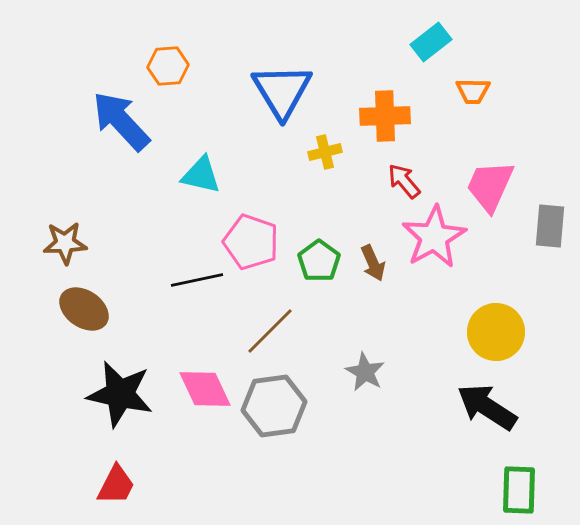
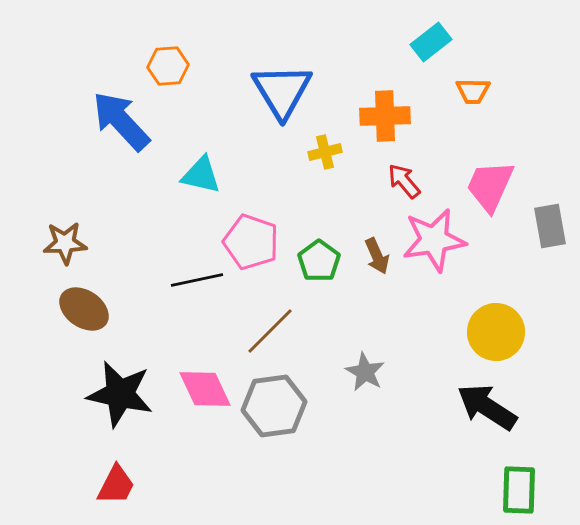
gray rectangle: rotated 15 degrees counterclockwise
pink star: moved 3 px down; rotated 20 degrees clockwise
brown arrow: moved 4 px right, 7 px up
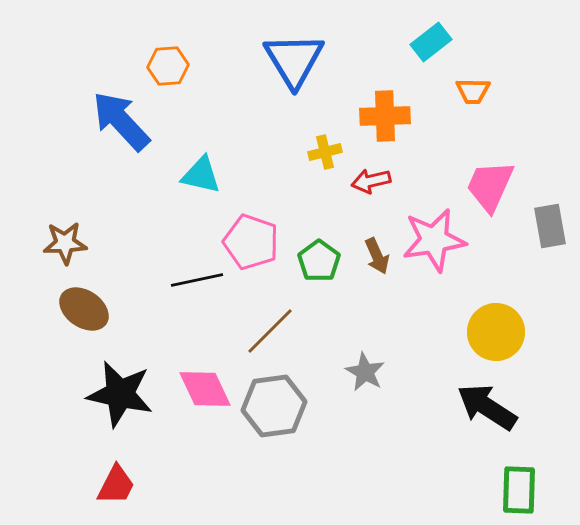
blue triangle: moved 12 px right, 31 px up
red arrow: moved 33 px left; rotated 63 degrees counterclockwise
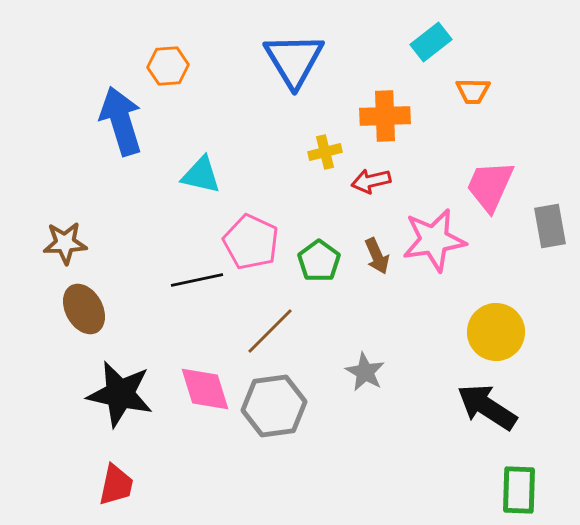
blue arrow: rotated 26 degrees clockwise
pink pentagon: rotated 6 degrees clockwise
brown ellipse: rotated 27 degrees clockwise
pink diamond: rotated 8 degrees clockwise
red trapezoid: rotated 15 degrees counterclockwise
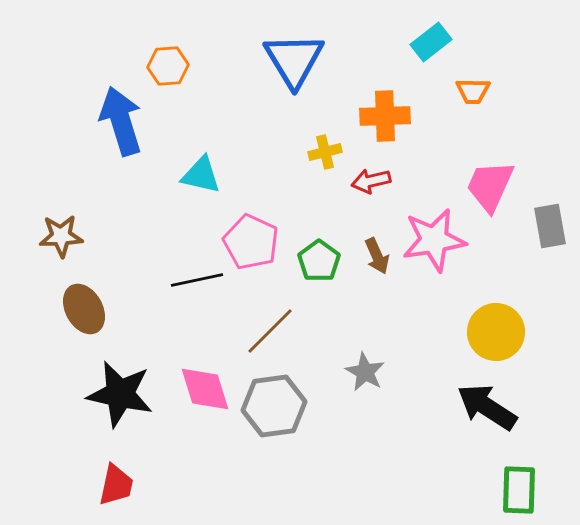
brown star: moved 4 px left, 7 px up
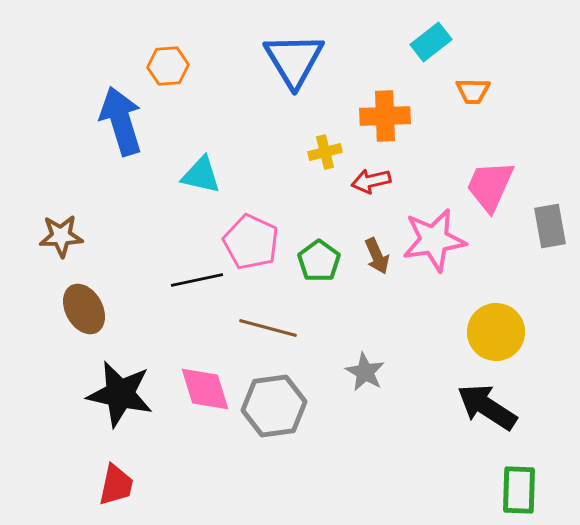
brown line: moved 2 px left, 3 px up; rotated 60 degrees clockwise
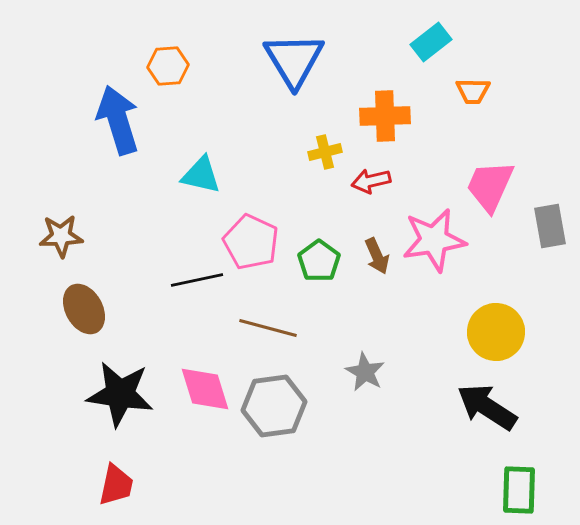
blue arrow: moved 3 px left, 1 px up
black star: rotated 4 degrees counterclockwise
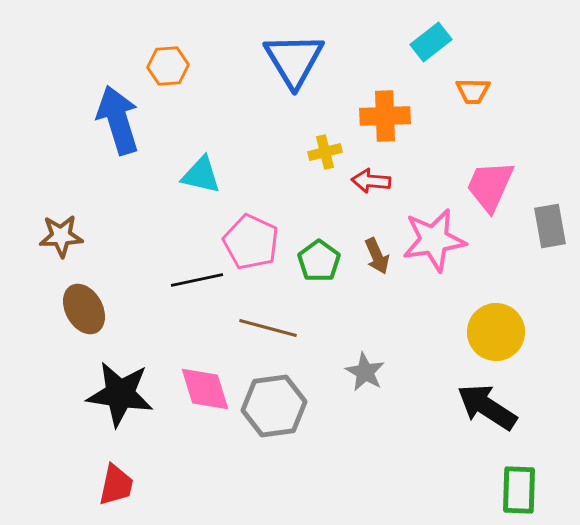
red arrow: rotated 18 degrees clockwise
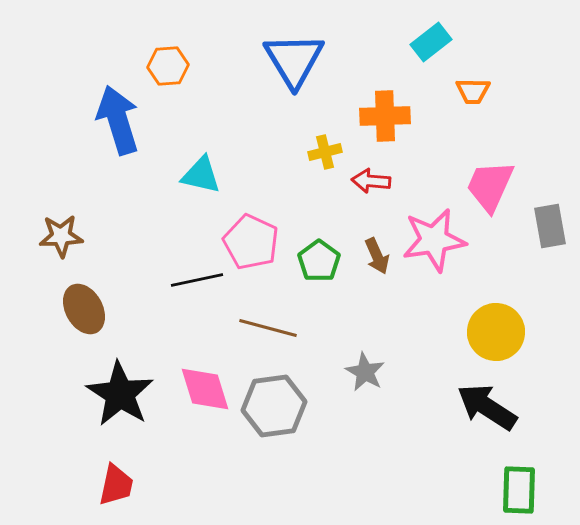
black star: rotated 24 degrees clockwise
